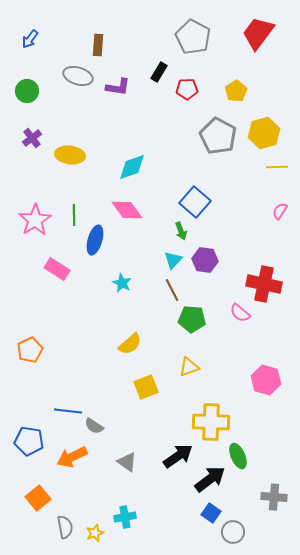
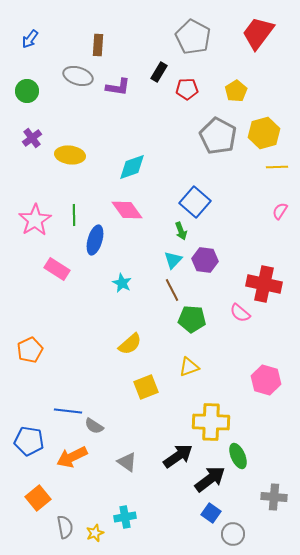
gray circle at (233, 532): moved 2 px down
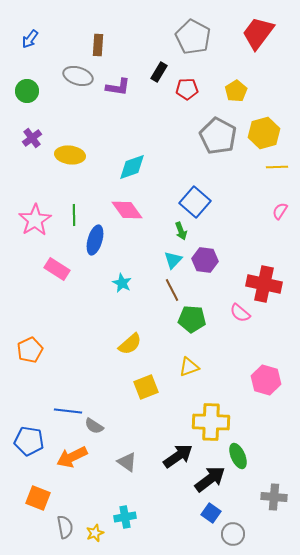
orange square at (38, 498): rotated 30 degrees counterclockwise
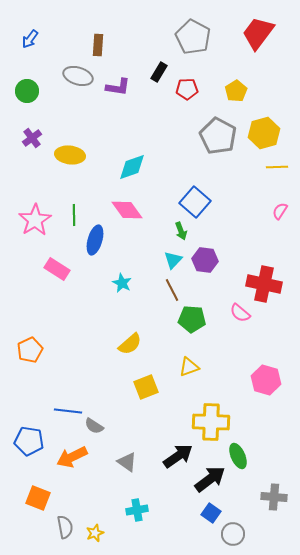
cyan cross at (125, 517): moved 12 px right, 7 px up
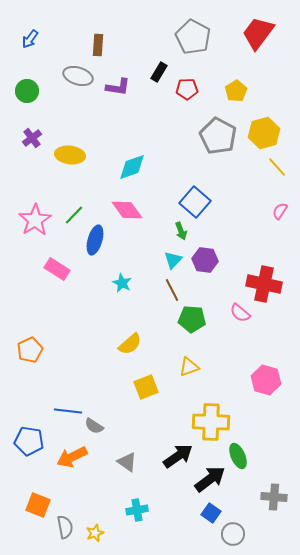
yellow line at (277, 167): rotated 50 degrees clockwise
green line at (74, 215): rotated 45 degrees clockwise
orange square at (38, 498): moved 7 px down
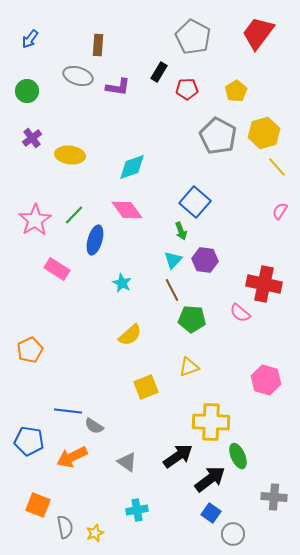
yellow semicircle at (130, 344): moved 9 px up
